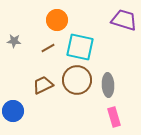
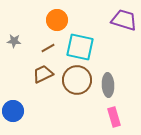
brown trapezoid: moved 11 px up
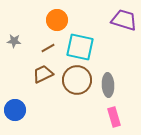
blue circle: moved 2 px right, 1 px up
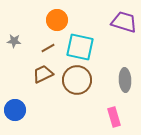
purple trapezoid: moved 2 px down
gray ellipse: moved 17 px right, 5 px up
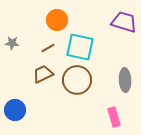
gray star: moved 2 px left, 2 px down
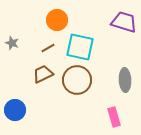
gray star: rotated 16 degrees clockwise
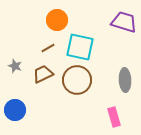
gray star: moved 3 px right, 23 px down
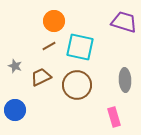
orange circle: moved 3 px left, 1 px down
brown line: moved 1 px right, 2 px up
brown trapezoid: moved 2 px left, 3 px down
brown circle: moved 5 px down
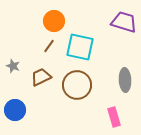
brown line: rotated 24 degrees counterclockwise
gray star: moved 2 px left
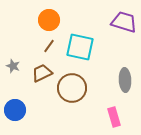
orange circle: moved 5 px left, 1 px up
brown trapezoid: moved 1 px right, 4 px up
brown circle: moved 5 px left, 3 px down
